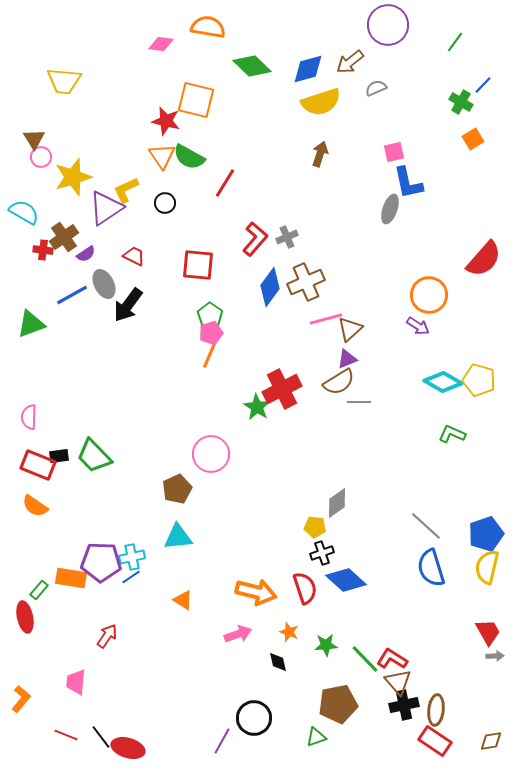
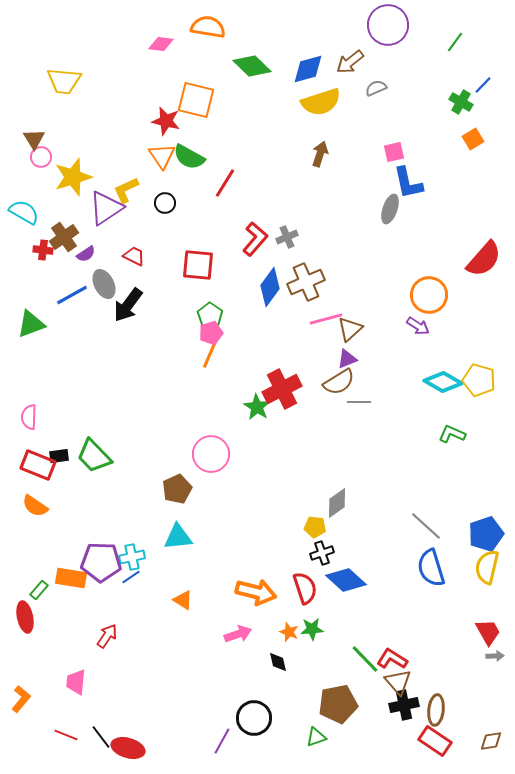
green star at (326, 645): moved 14 px left, 16 px up
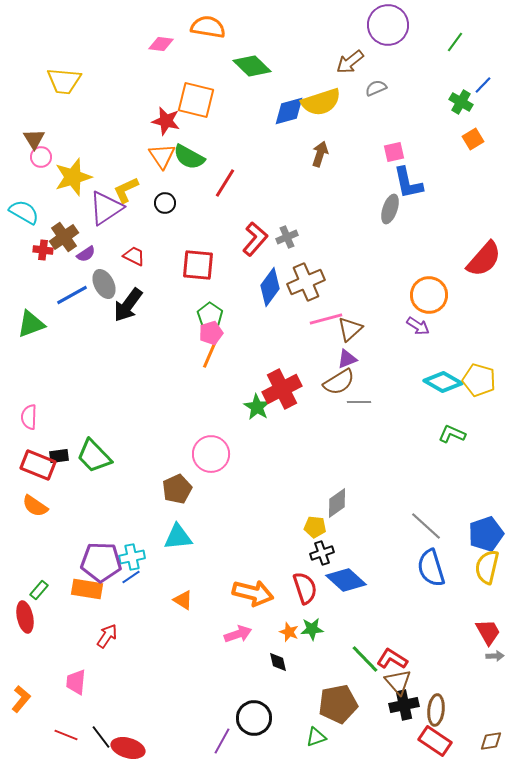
blue diamond at (308, 69): moved 19 px left, 42 px down
orange rectangle at (71, 578): moved 16 px right, 11 px down
orange arrow at (256, 592): moved 3 px left, 1 px down
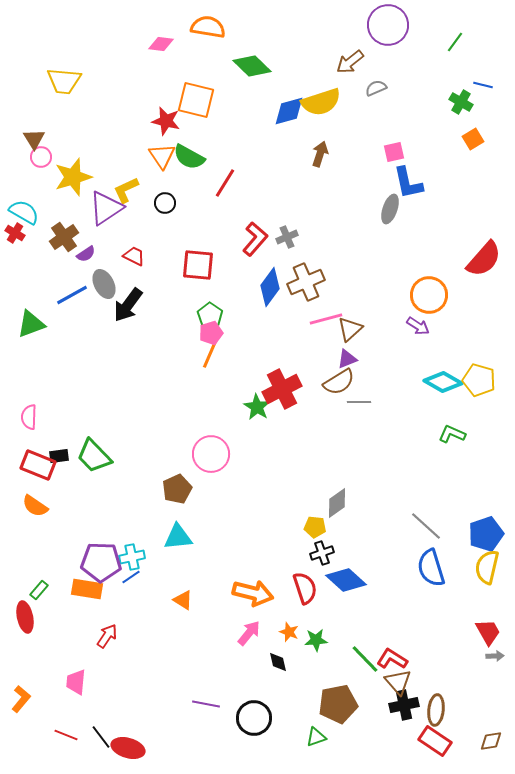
blue line at (483, 85): rotated 60 degrees clockwise
red cross at (43, 250): moved 28 px left, 17 px up; rotated 24 degrees clockwise
green star at (312, 629): moved 4 px right, 11 px down
pink arrow at (238, 634): moved 11 px right, 1 px up; rotated 32 degrees counterclockwise
purple line at (222, 741): moved 16 px left, 37 px up; rotated 72 degrees clockwise
